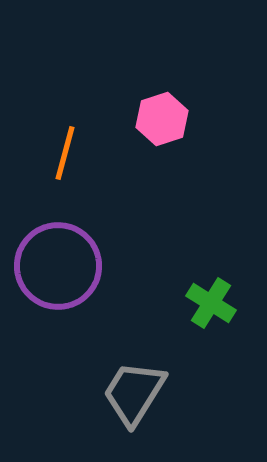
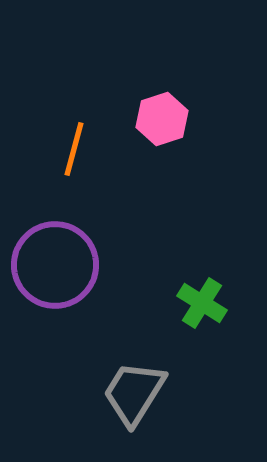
orange line: moved 9 px right, 4 px up
purple circle: moved 3 px left, 1 px up
green cross: moved 9 px left
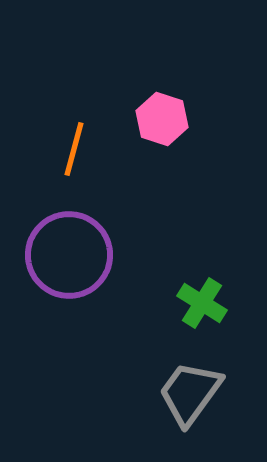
pink hexagon: rotated 24 degrees counterclockwise
purple circle: moved 14 px right, 10 px up
gray trapezoid: moved 56 px right; rotated 4 degrees clockwise
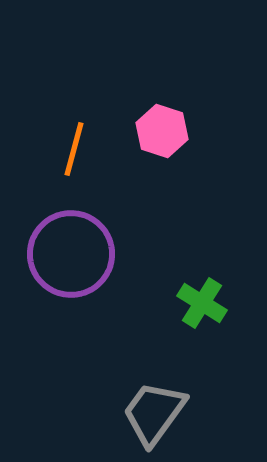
pink hexagon: moved 12 px down
purple circle: moved 2 px right, 1 px up
gray trapezoid: moved 36 px left, 20 px down
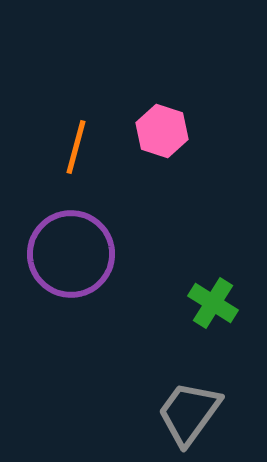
orange line: moved 2 px right, 2 px up
green cross: moved 11 px right
gray trapezoid: moved 35 px right
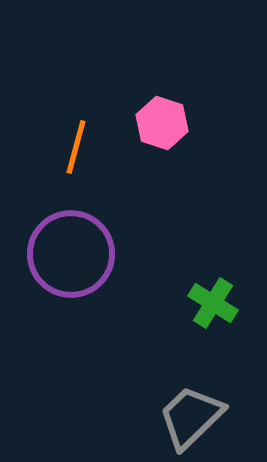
pink hexagon: moved 8 px up
gray trapezoid: moved 2 px right, 4 px down; rotated 10 degrees clockwise
